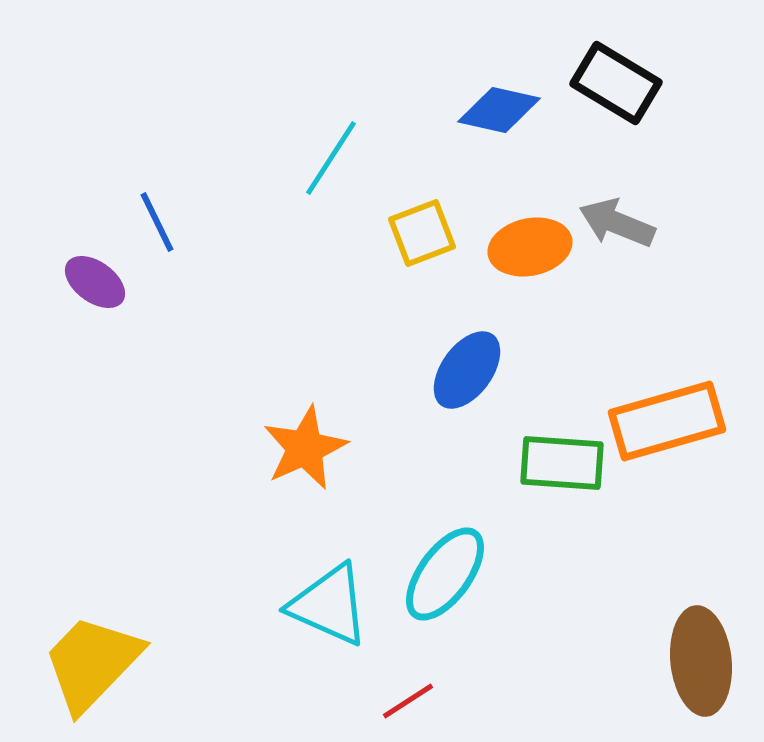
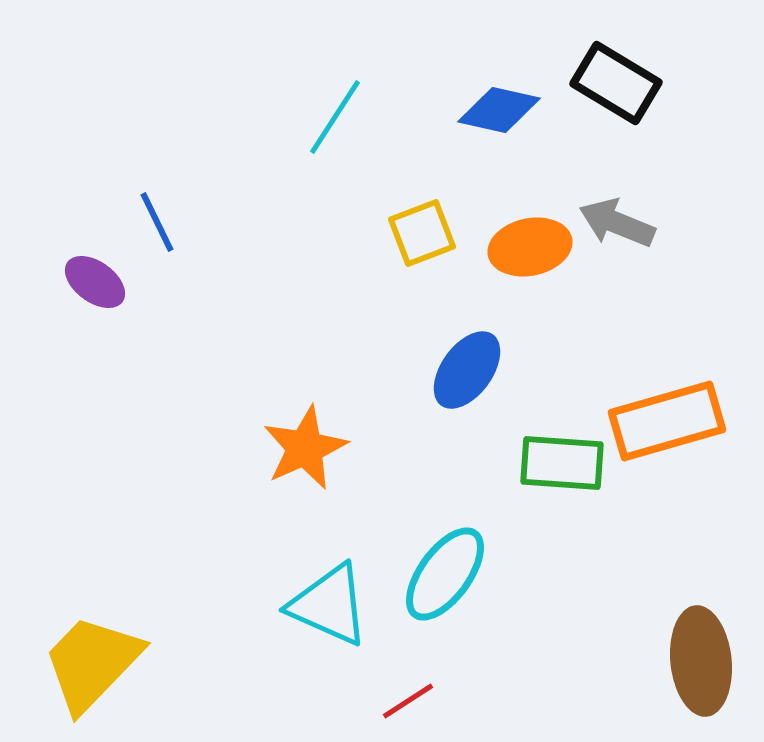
cyan line: moved 4 px right, 41 px up
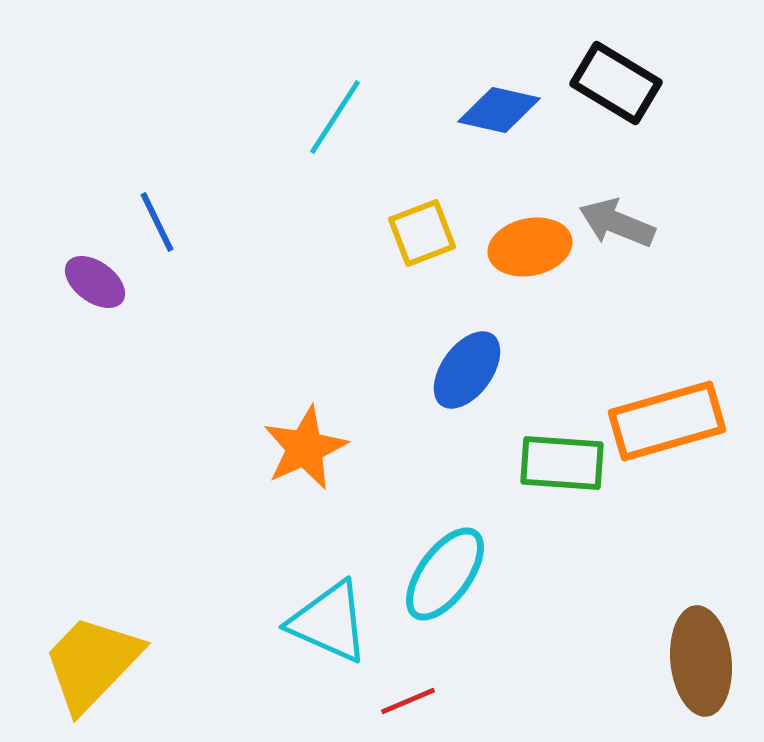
cyan triangle: moved 17 px down
red line: rotated 10 degrees clockwise
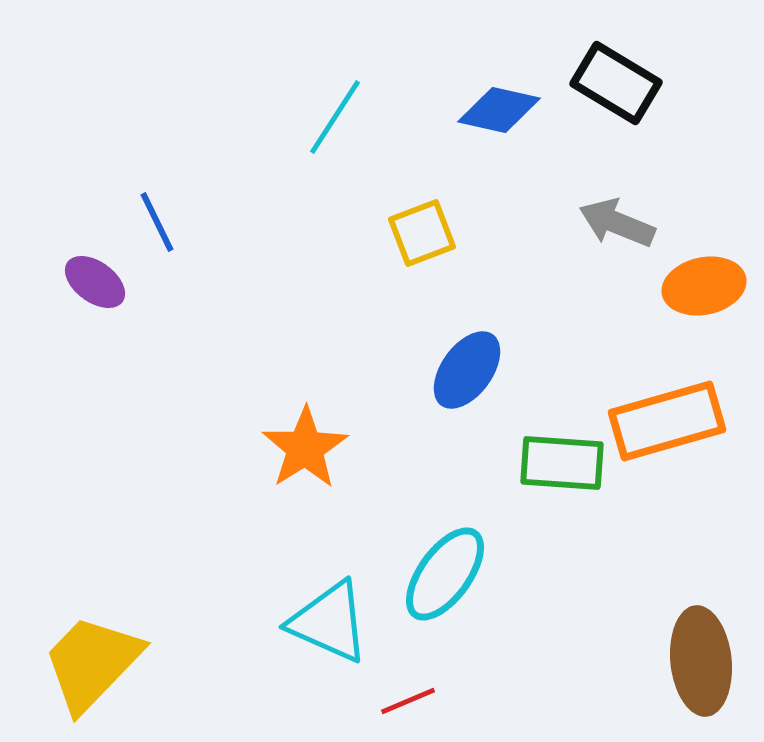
orange ellipse: moved 174 px right, 39 px down
orange star: rotated 8 degrees counterclockwise
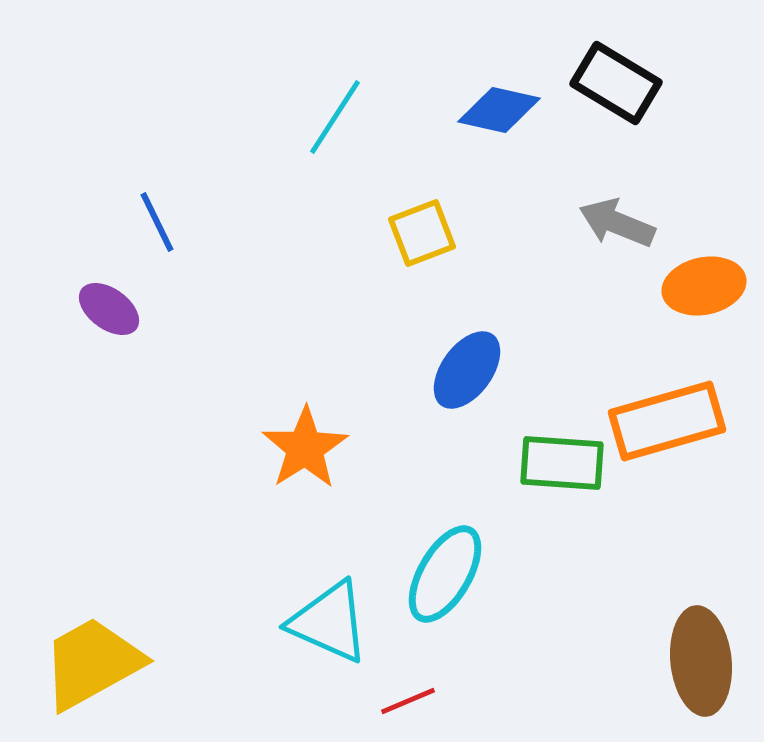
purple ellipse: moved 14 px right, 27 px down
cyan ellipse: rotated 6 degrees counterclockwise
yellow trapezoid: rotated 17 degrees clockwise
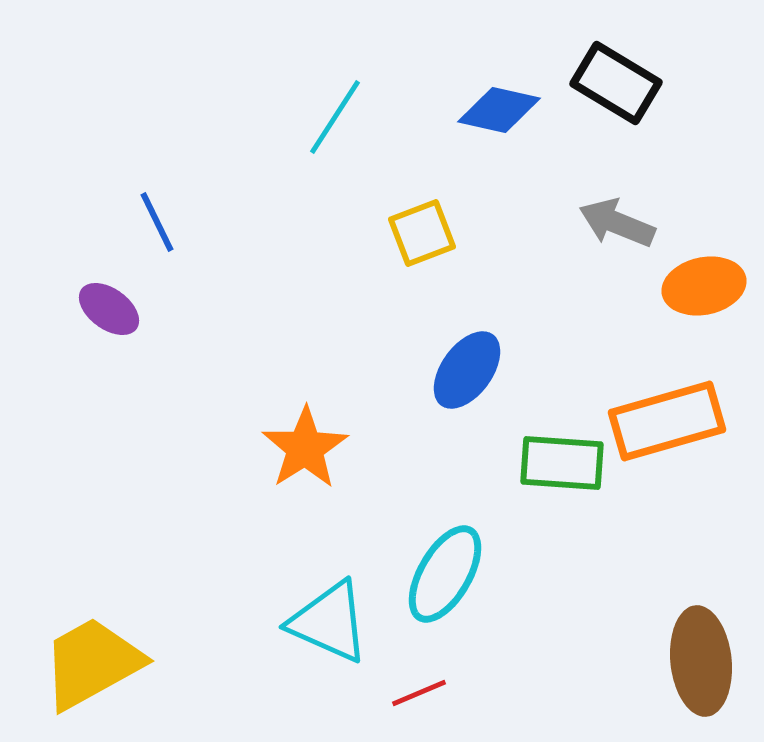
red line: moved 11 px right, 8 px up
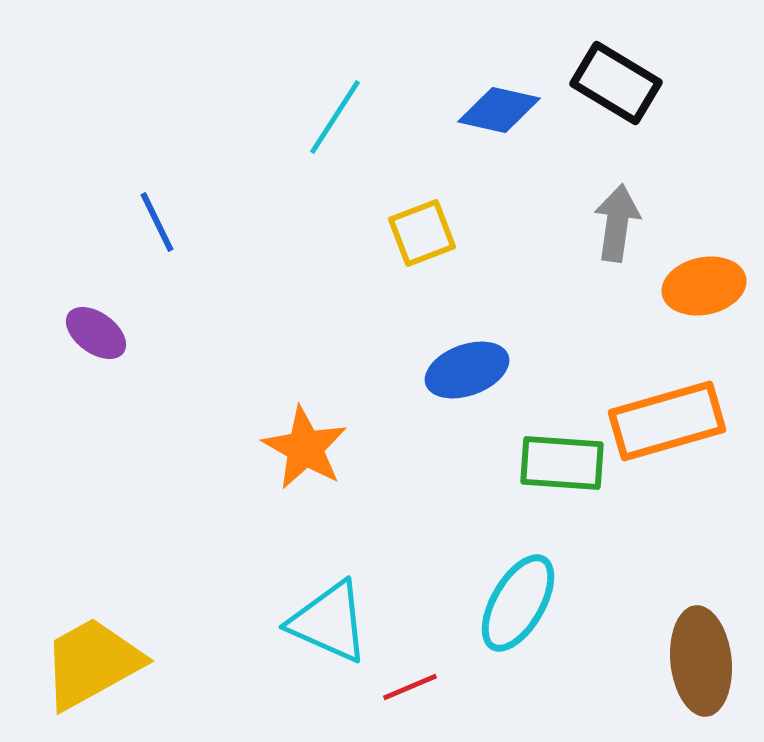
gray arrow: rotated 76 degrees clockwise
purple ellipse: moved 13 px left, 24 px down
blue ellipse: rotated 34 degrees clockwise
orange star: rotated 10 degrees counterclockwise
cyan ellipse: moved 73 px right, 29 px down
red line: moved 9 px left, 6 px up
